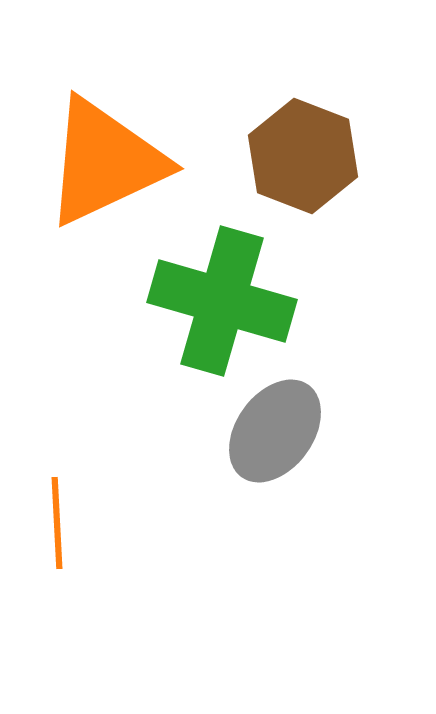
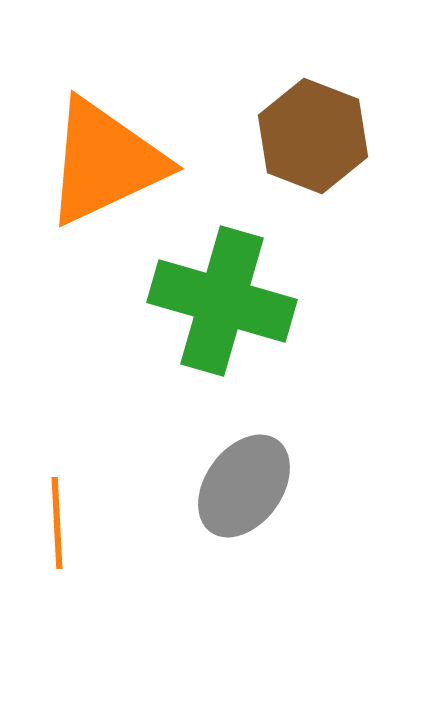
brown hexagon: moved 10 px right, 20 px up
gray ellipse: moved 31 px left, 55 px down
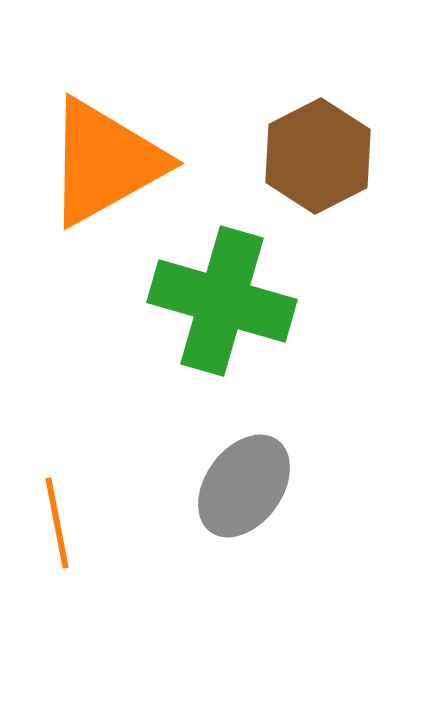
brown hexagon: moved 5 px right, 20 px down; rotated 12 degrees clockwise
orange triangle: rotated 4 degrees counterclockwise
orange line: rotated 8 degrees counterclockwise
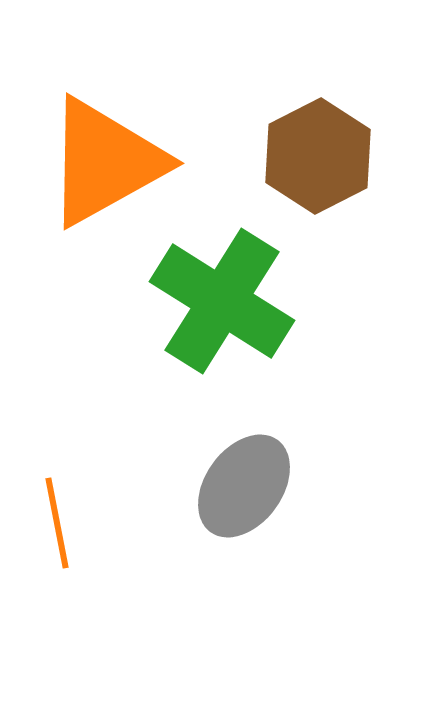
green cross: rotated 16 degrees clockwise
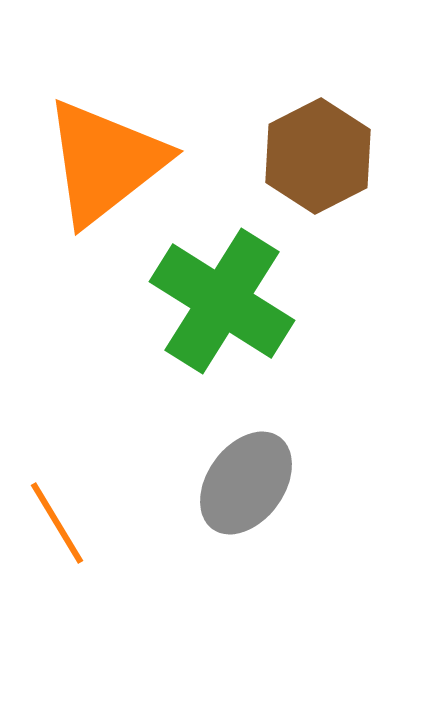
orange triangle: rotated 9 degrees counterclockwise
gray ellipse: moved 2 px right, 3 px up
orange line: rotated 20 degrees counterclockwise
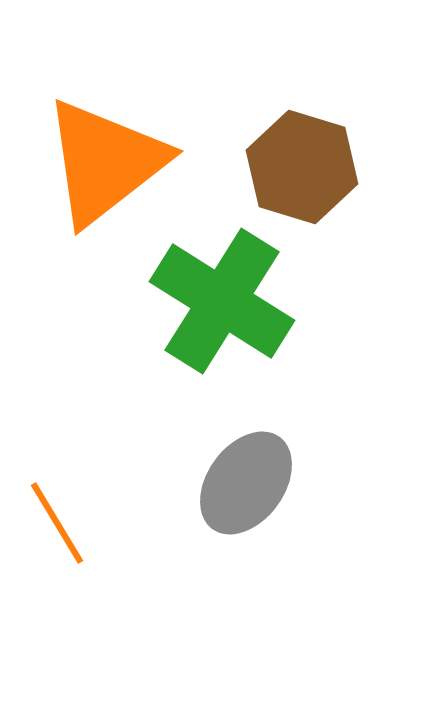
brown hexagon: moved 16 px left, 11 px down; rotated 16 degrees counterclockwise
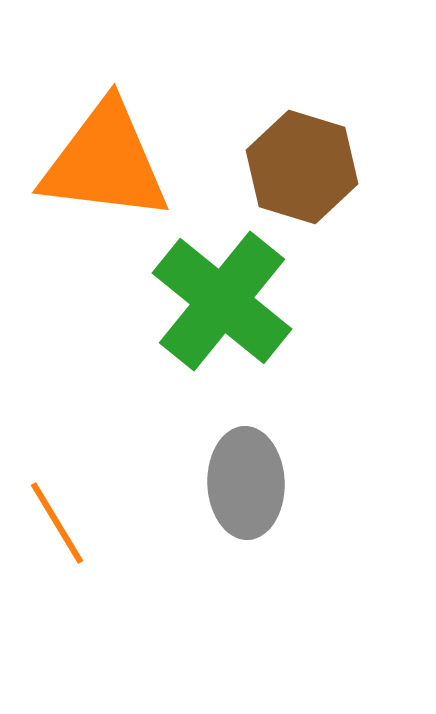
orange triangle: rotated 45 degrees clockwise
green cross: rotated 7 degrees clockwise
gray ellipse: rotated 38 degrees counterclockwise
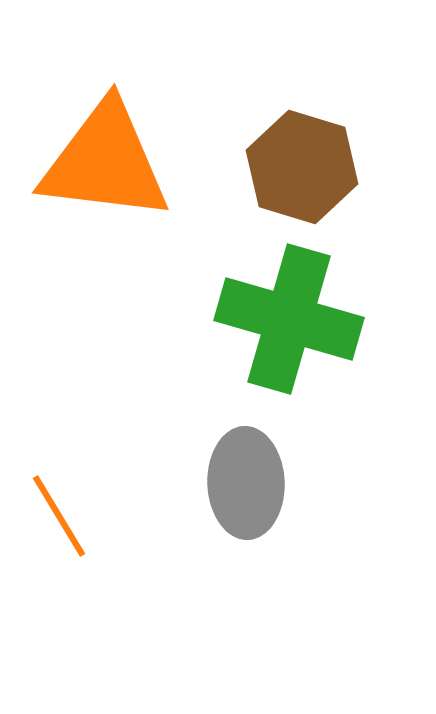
green cross: moved 67 px right, 18 px down; rotated 23 degrees counterclockwise
orange line: moved 2 px right, 7 px up
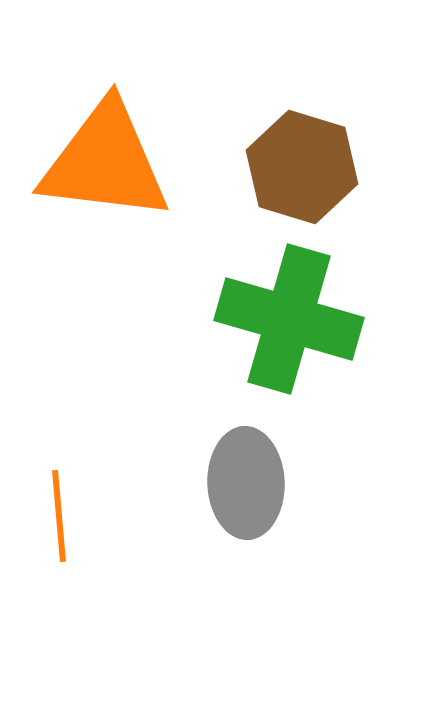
orange line: rotated 26 degrees clockwise
